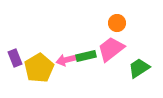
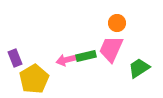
pink trapezoid: rotated 28 degrees counterclockwise
yellow pentagon: moved 5 px left, 11 px down
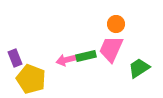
orange circle: moved 1 px left, 1 px down
yellow pentagon: moved 3 px left; rotated 20 degrees counterclockwise
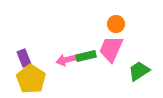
purple rectangle: moved 9 px right
green trapezoid: moved 3 px down
yellow pentagon: rotated 12 degrees clockwise
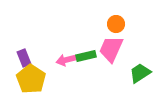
green trapezoid: moved 1 px right, 2 px down
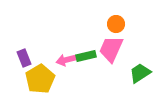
yellow pentagon: moved 9 px right; rotated 8 degrees clockwise
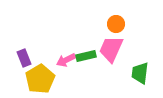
pink arrow: rotated 12 degrees counterclockwise
green trapezoid: rotated 50 degrees counterclockwise
